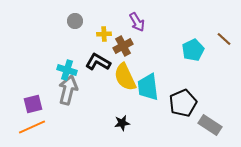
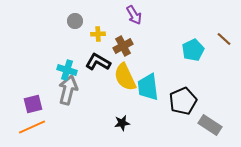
purple arrow: moved 3 px left, 7 px up
yellow cross: moved 6 px left
black pentagon: moved 2 px up
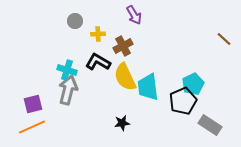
cyan pentagon: moved 34 px down
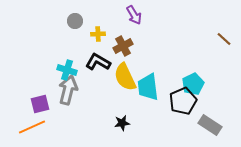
purple square: moved 7 px right
